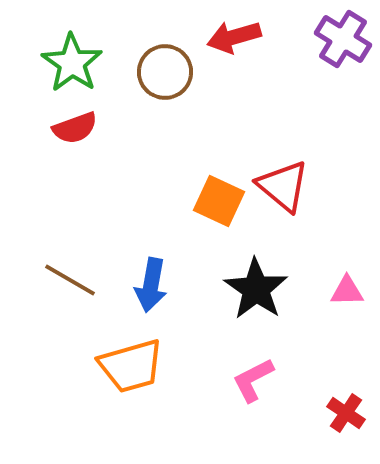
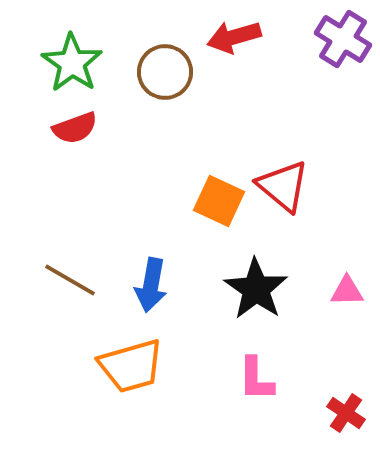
pink L-shape: moved 3 px right, 1 px up; rotated 63 degrees counterclockwise
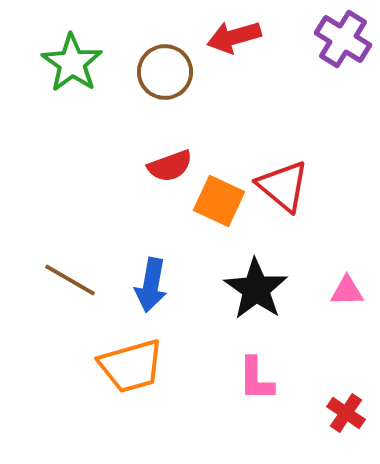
red semicircle: moved 95 px right, 38 px down
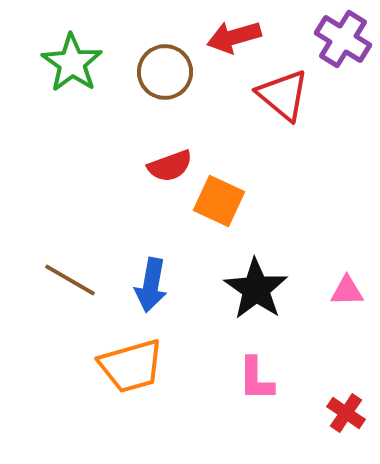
red triangle: moved 91 px up
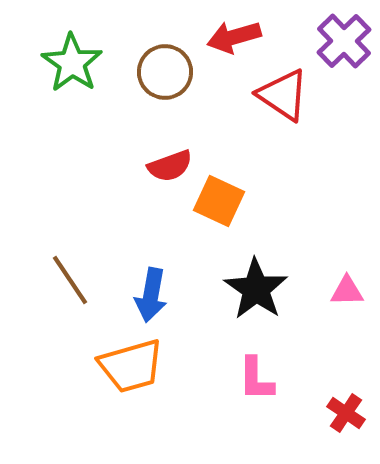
purple cross: moved 1 px right, 2 px down; rotated 14 degrees clockwise
red triangle: rotated 6 degrees counterclockwise
brown line: rotated 26 degrees clockwise
blue arrow: moved 10 px down
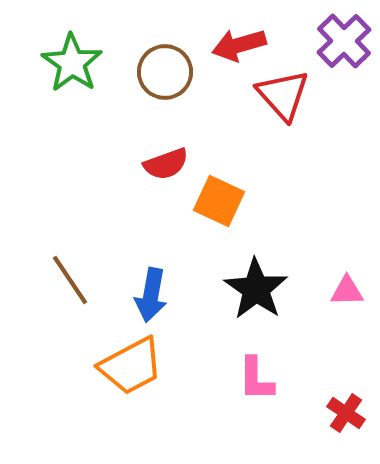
red arrow: moved 5 px right, 8 px down
red triangle: rotated 14 degrees clockwise
red semicircle: moved 4 px left, 2 px up
orange trapezoid: rotated 12 degrees counterclockwise
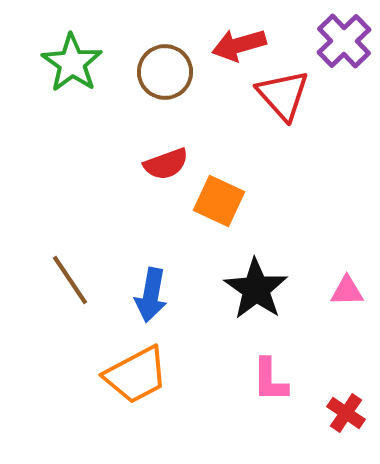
orange trapezoid: moved 5 px right, 9 px down
pink L-shape: moved 14 px right, 1 px down
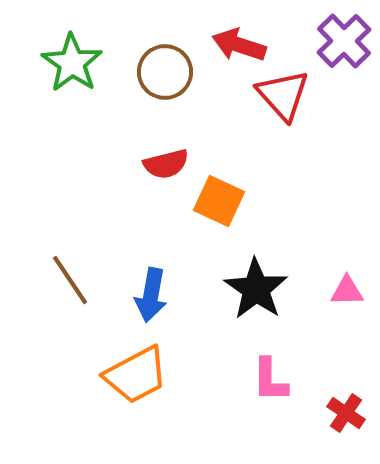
red arrow: rotated 34 degrees clockwise
red semicircle: rotated 6 degrees clockwise
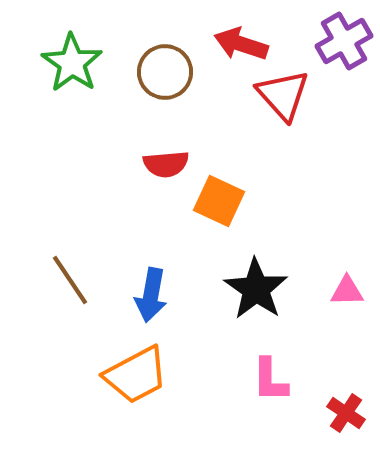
purple cross: rotated 14 degrees clockwise
red arrow: moved 2 px right, 1 px up
red semicircle: rotated 9 degrees clockwise
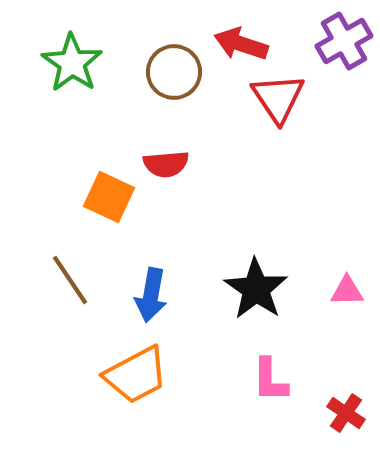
brown circle: moved 9 px right
red triangle: moved 5 px left, 3 px down; rotated 8 degrees clockwise
orange square: moved 110 px left, 4 px up
